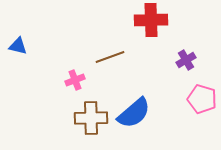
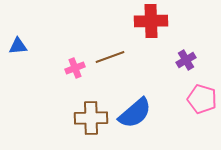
red cross: moved 1 px down
blue triangle: rotated 18 degrees counterclockwise
pink cross: moved 12 px up
blue semicircle: moved 1 px right
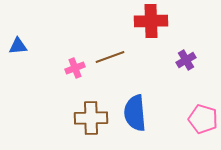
pink pentagon: moved 1 px right, 20 px down
blue semicircle: rotated 126 degrees clockwise
